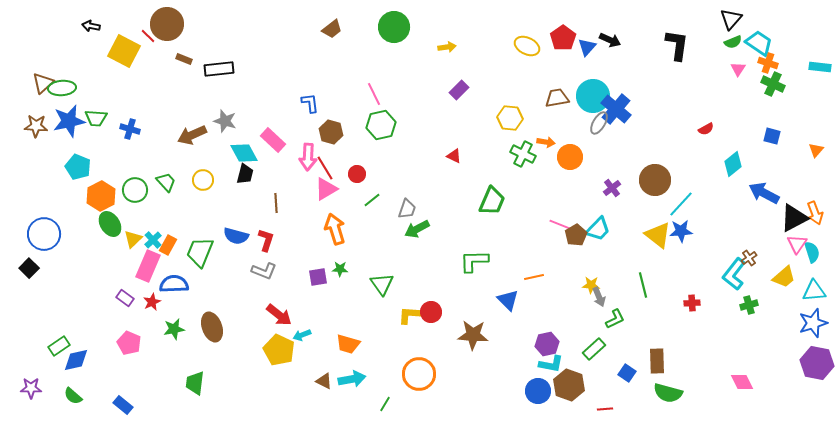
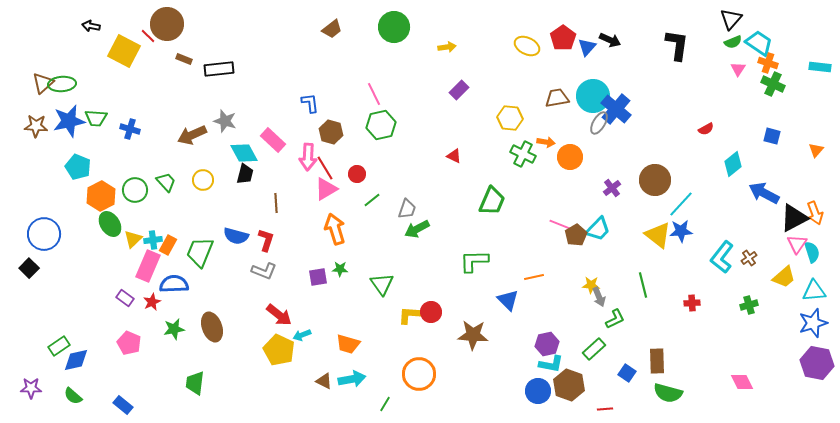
green ellipse at (62, 88): moved 4 px up
cyan cross at (153, 240): rotated 36 degrees clockwise
cyan L-shape at (734, 274): moved 12 px left, 17 px up
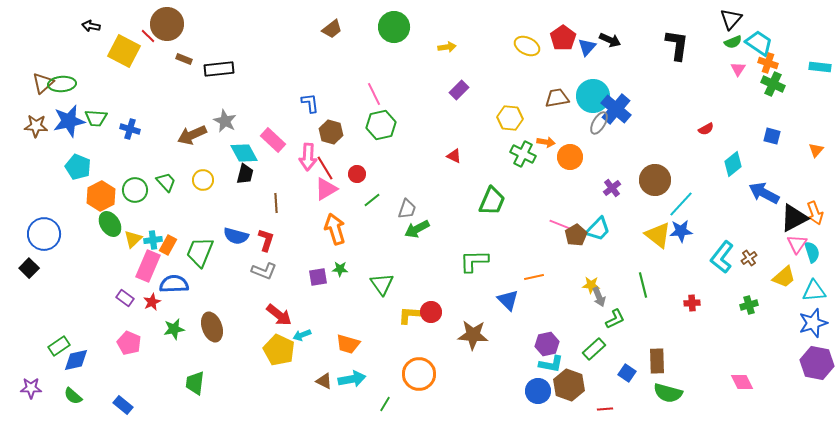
gray star at (225, 121): rotated 10 degrees clockwise
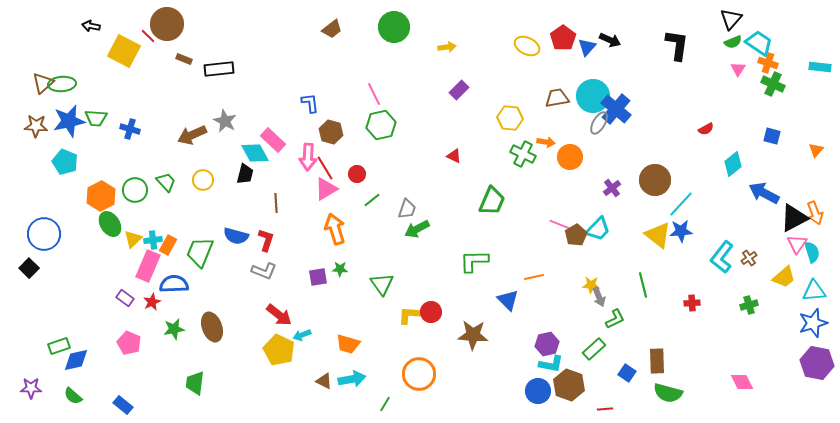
cyan diamond at (244, 153): moved 11 px right
cyan pentagon at (78, 167): moved 13 px left, 5 px up
green rectangle at (59, 346): rotated 15 degrees clockwise
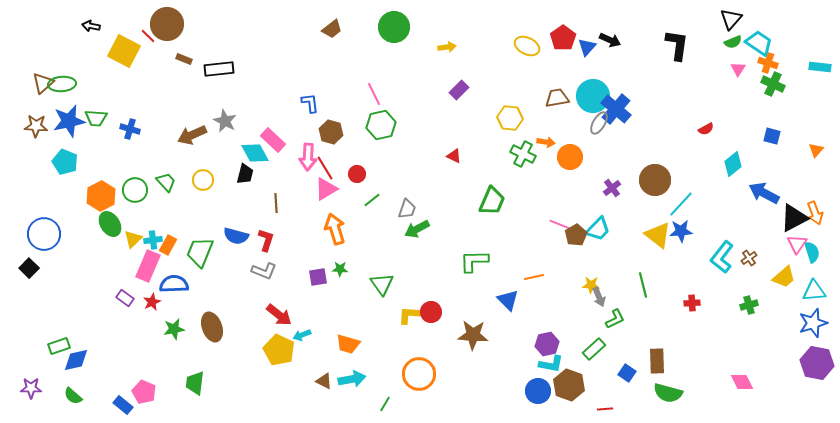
pink pentagon at (129, 343): moved 15 px right, 49 px down
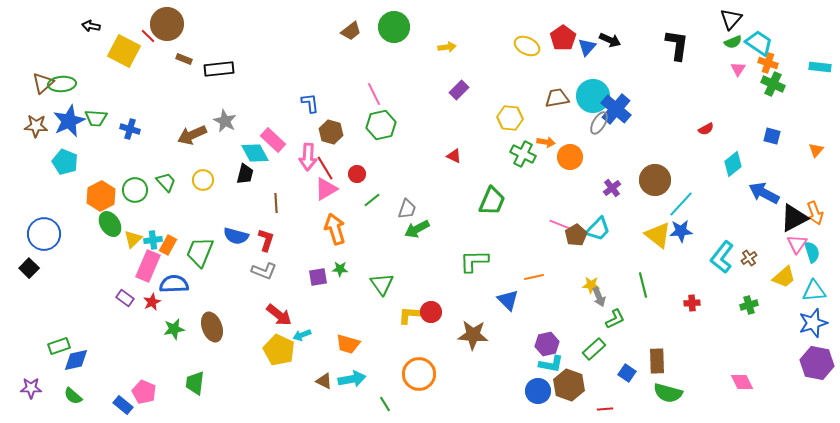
brown trapezoid at (332, 29): moved 19 px right, 2 px down
blue star at (69, 121): rotated 12 degrees counterclockwise
green line at (385, 404): rotated 63 degrees counterclockwise
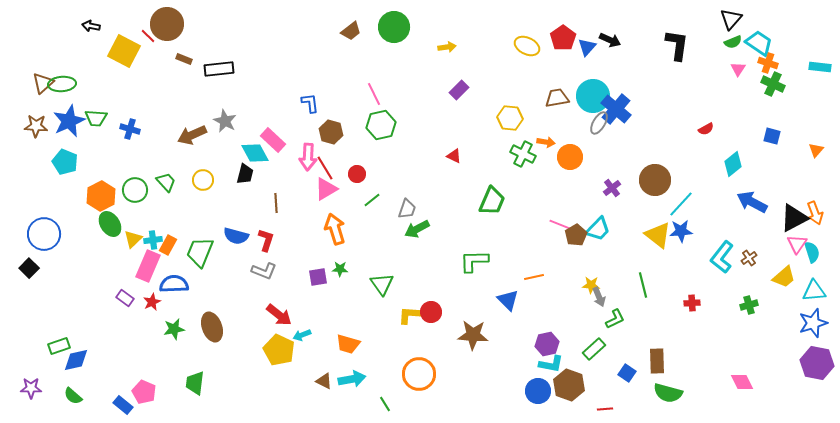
blue arrow at (764, 193): moved 12 px left, 9 px down
